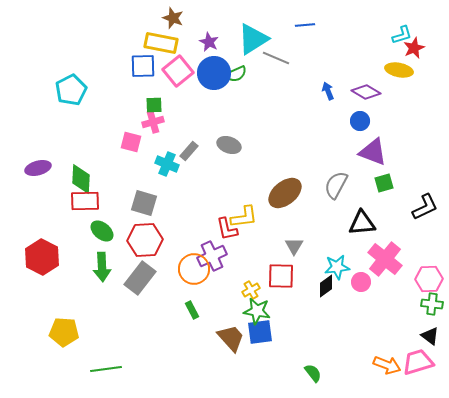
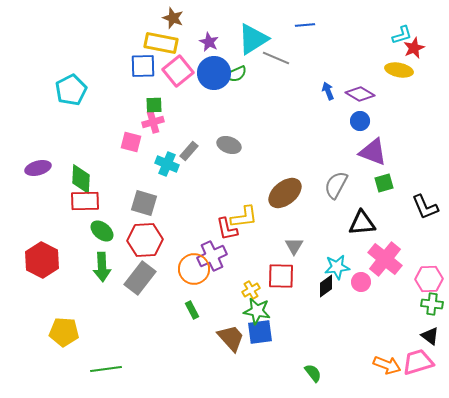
purple diamond at (366, 92): moved 6 px left, 2 px down
black L-shape at (425, 207): rotated 92 degrees clockwise
red hexagon at (42, 257): moved 3 px down
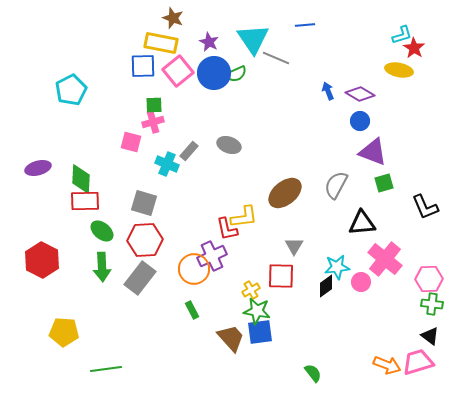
cyan triangle at (253, 39): rotated 32 degrees counterclockwise
red star at (414, 48): rotated 15 degrees counterclockwise
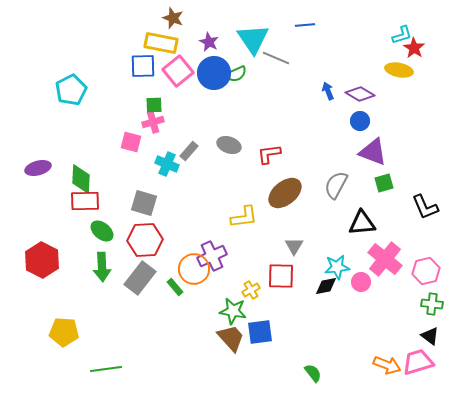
red L-shape at (227, 229): moved 42 px right, 75 px up; rotated 95 degrees clockwise
pink hexagon at (429, 279): moved 3 px left, 8 px up; rotated 12 degrees counterclockwise
black diamond at (326, 286): rotated 25 degrees clockwise
green rectangle at (192, 310): moved 17 px left, 23 px up; rotated 12 degrees counterclockwise
green star at (257, 311): moved 24 px left
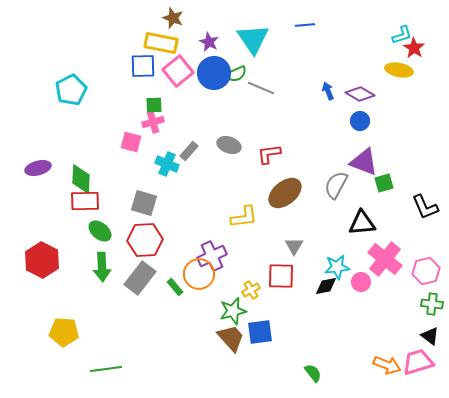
gray line at (276, 58): moved 15 px left, 30 px down
purple triangle at (373, 152): moved 9 px left, 10 px down
green ellipse at (102, 231): moved 2 px left
orange circle at (194, 269): moved 5 px right, 5 px down
green star at (233, 311): rotated 24 degrees counterclockwise
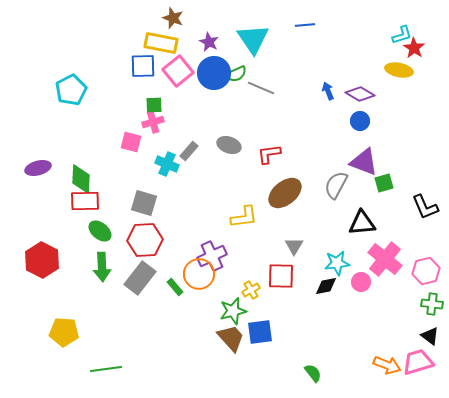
cyan star at (337, 267): moved 4 px up
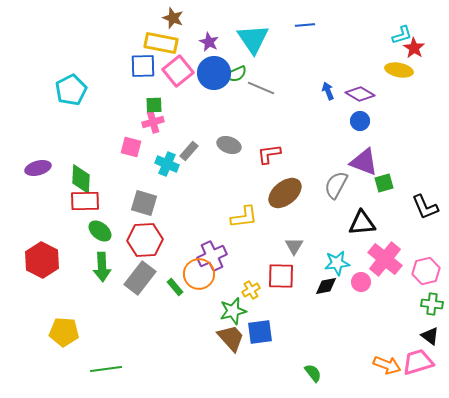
pink square at (131, 142): moved 5 px down
